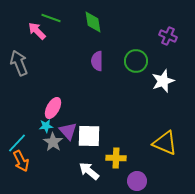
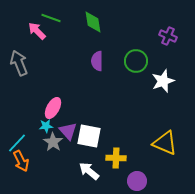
white square: rotated 10 degrees clockwise
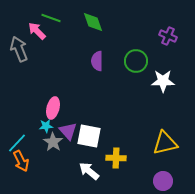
green diamond: rotated 10 degrees counterclockwise
gray arrow: moved 14 px up
white star: rotated 20 degrees clockwise
pink ellipse: rotated 15 degrees counterclockwise
yellow triangle: rotated 36 degrees counterclockwise
purple circle: moved 26 px right
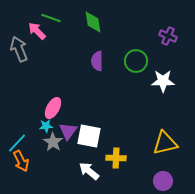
green diamond: rotated 10 degrees clockwise
pink ellipse: rotated 15 degrees clockwise
purple triangle: rotated 18 degrees clockwise
